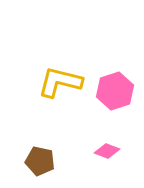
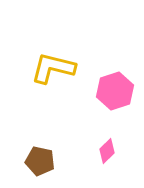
yellow L-shape: moved 7 px left, 14 px up
pink diamond: rotated 65 degrees counterclockwise
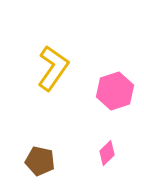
yellow L-shape: rotated 111 degrees clockwise
pink diamond: moved 2 px down
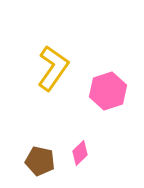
pink hexagon: moved 7 px left
pink diamond: moved 27 px left
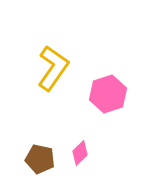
pink hexagon: moved 3 px down
brown pentagon: moved 2 px up
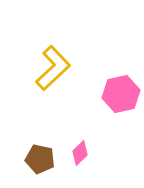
yellow L-shape: rotated 12 degrees clockwise
pink hexagon: moved 13 px right; rotated 6 degrees clockwise
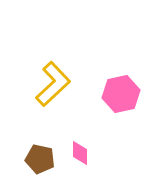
yellow L-shape: moved 16 px down
pink diamond: rotated 45 degrees counterclockwise
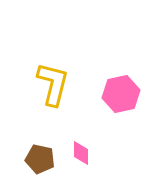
yellow L-shape: rotated 33 degrees counterclockwise
pink diamond: moved 1 px right
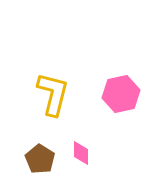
yellow L-shape: moved 10 px down
brown pentagon: rotated 20 degrees clockwise
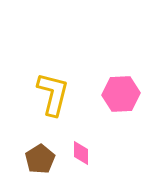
pink hexagon: rotated 9 degrees clockwise
brown pentagon: rotated 8 degrees clockwise
